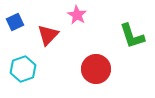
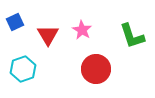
pink star: moved 5 px right, 15 px down
red triangle: rotated 15 degrees counterclockwise
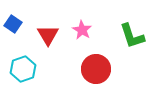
blue square: moved 2 px left, 2 px down; rotated 30 degrees counterclockwise
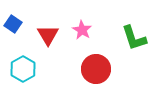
green L-shape: moved 2 px right, 2 px down
cyan hexagon: rotated 10 degrees counterclockwise
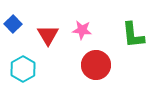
blue square: rotated 12 degrees clockwise
pink star: rotated 24 degrees counterclockwise
green L-shape: moved 1 px left, 3 px up; rotated 12 degrees clockwise
red circle: moved 4 px up
